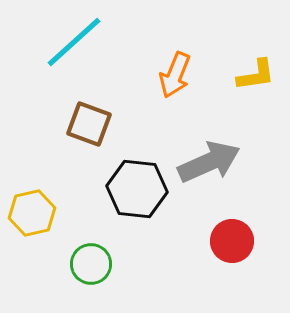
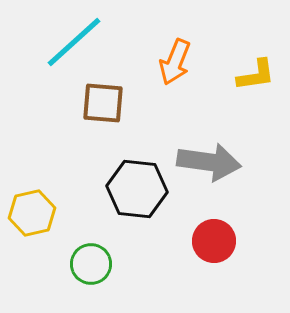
orange arrow: moved 13 px up
brown square: moved 14 px right, 21 px up; rotated 15 degrees counterclockwise
gray arrow: rotated 32 degrees clockwise
red circle: moved 18 px left
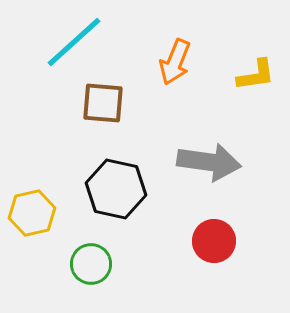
black hexagon: moved 21 px left; rotated 6 degrees clockwise
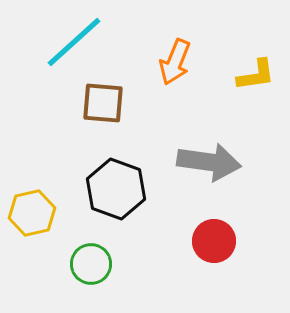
black hexagon: rotated 8 degrees clockwise
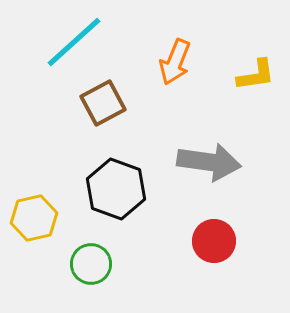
brown square: rotated 33 degrees counterclockwise
yellow hexagon: moved 2 px right, 5 px down
